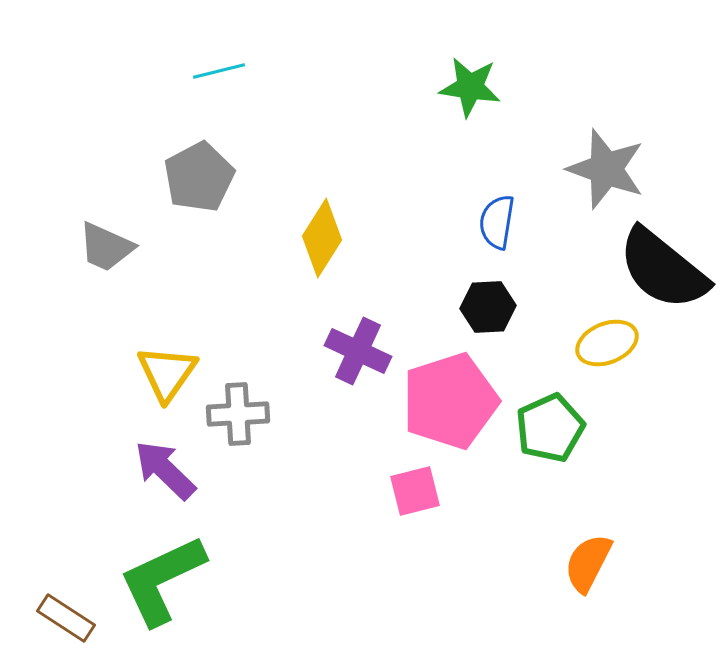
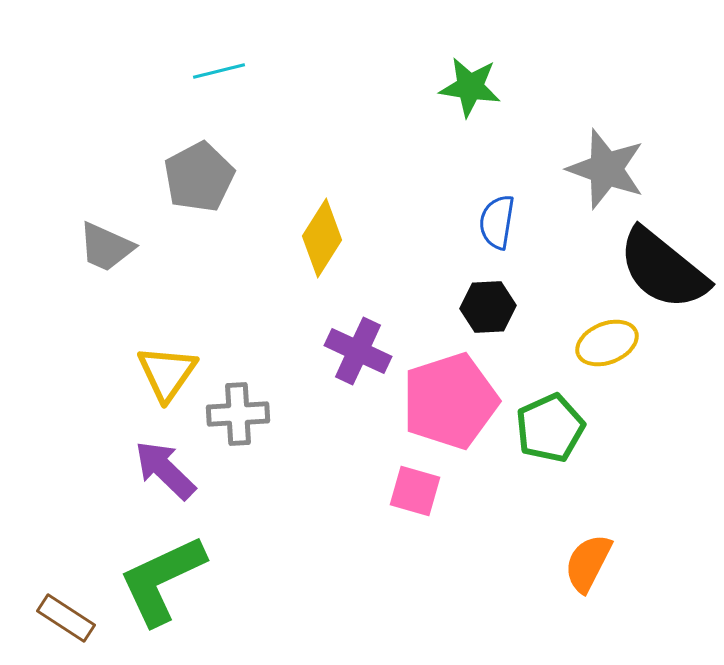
pink square: rotated 30 degrees clockwise
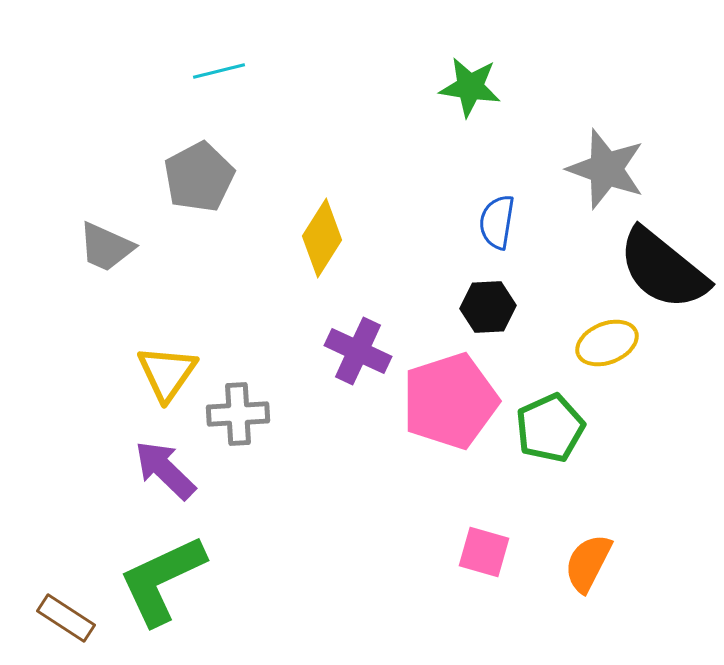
pink square: moved 69 px right, 61 px down
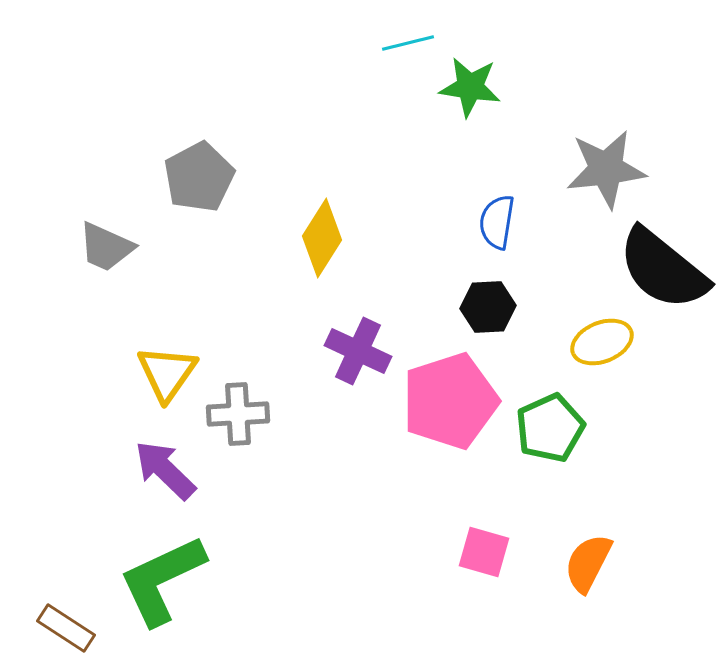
cyan line: moved 189 px right, 28 px up
gray star: rotated 26 degrees counterclockwise
yellow ellipse: moved 5 px left, 1 px up
brown rectangle: moved 10 px down
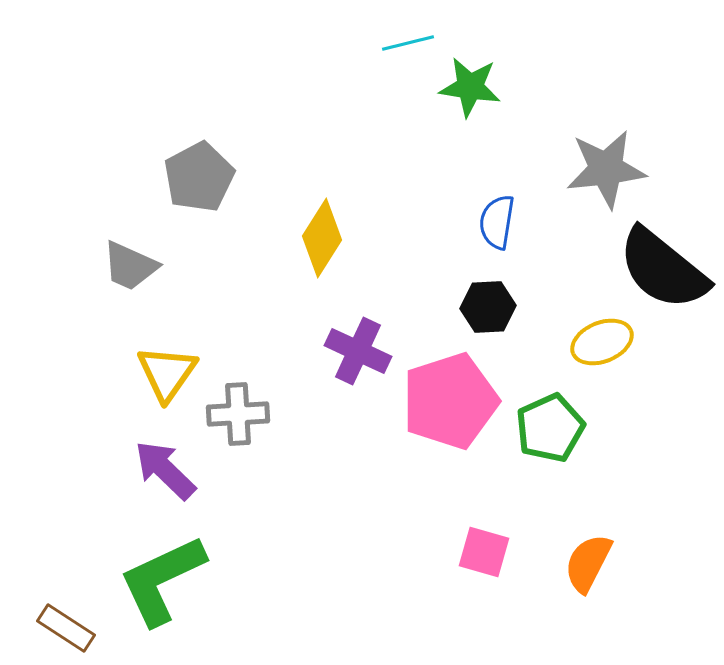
gray trapezoid: moved 24 px right, 19 px down
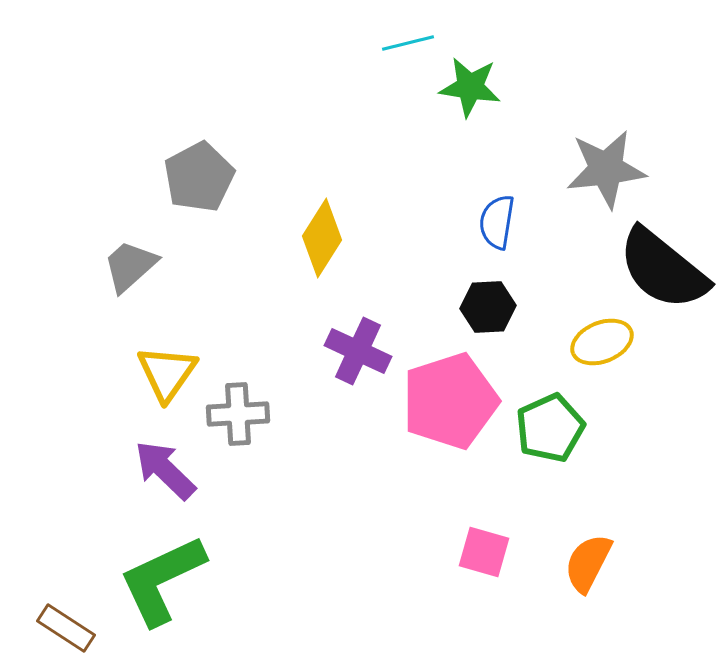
gray trapezoid: rotated 114 degrees clockwise
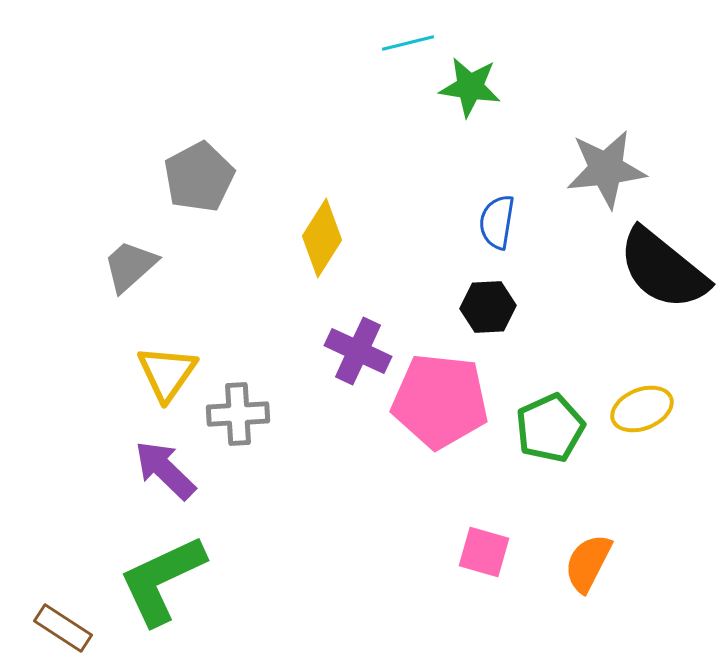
yellow ellipse: moved 40 px right, 67 px down
pink pentagon: moved 10 px left; rotated 24 degrees clockwise
brown rectangle: moved 3 px left
